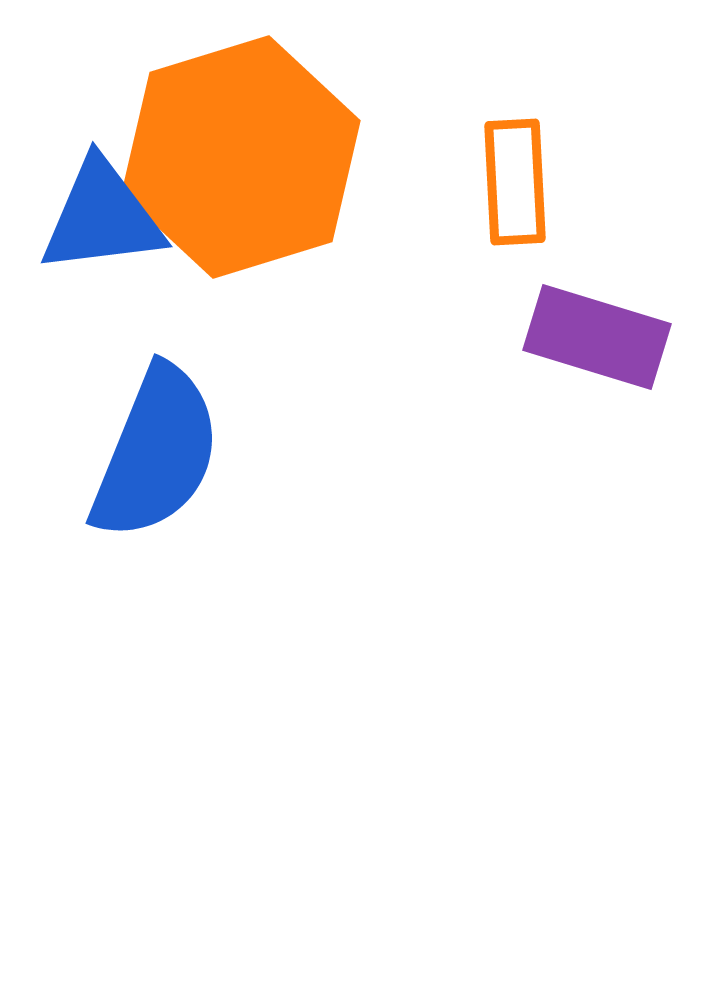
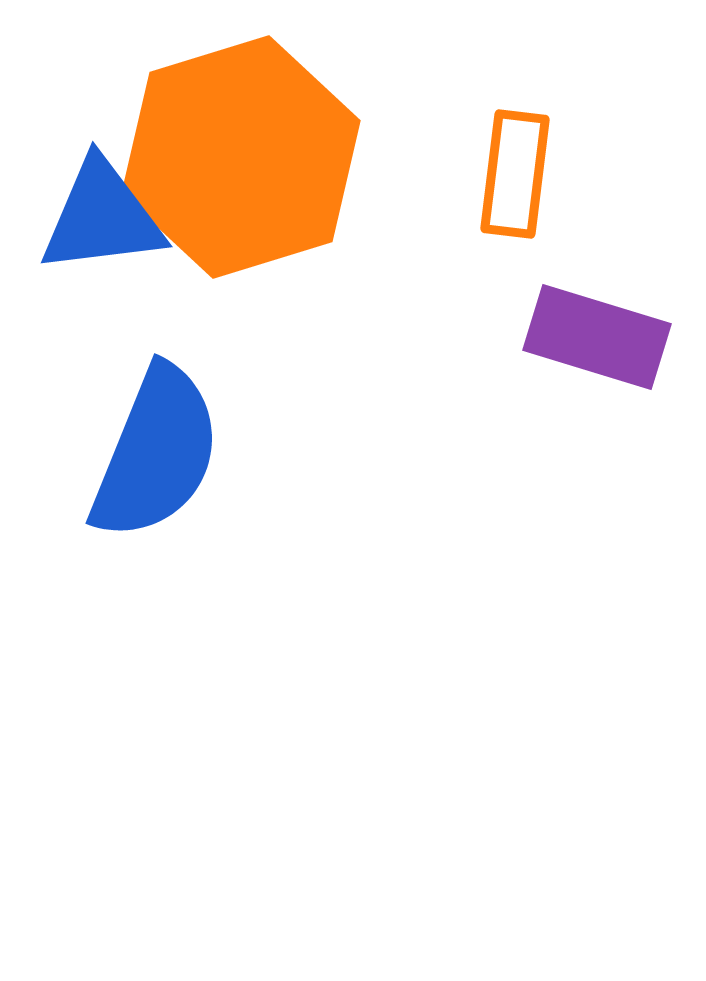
orange rectangle: moved 8 px up; rotated 10 degrees clockwise
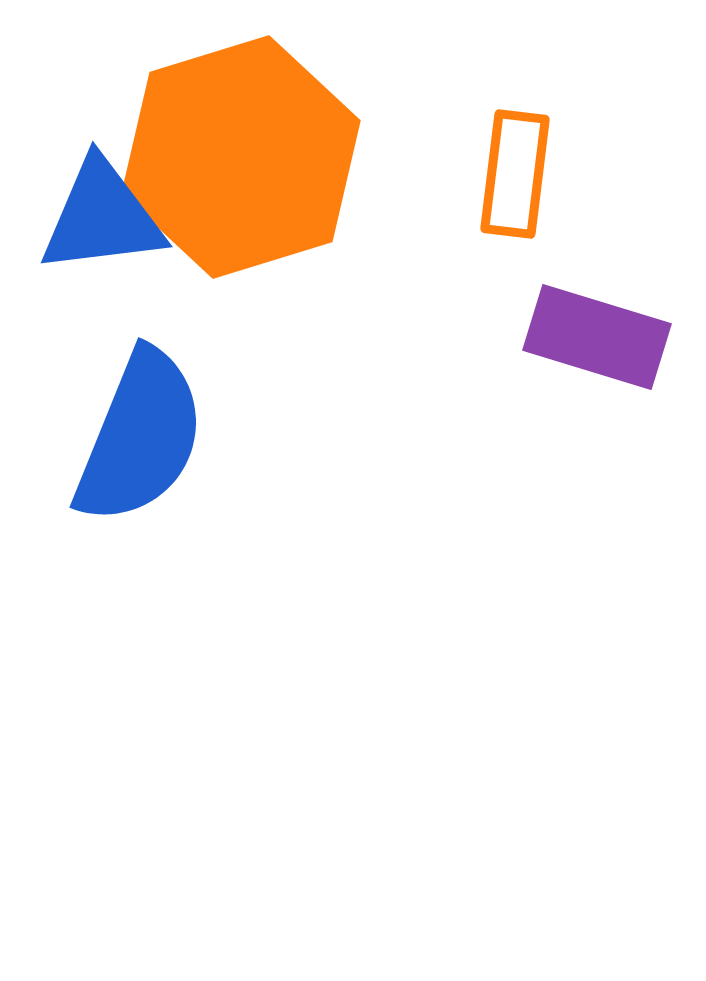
blue semicircle: moved 16 px left, 16 px up
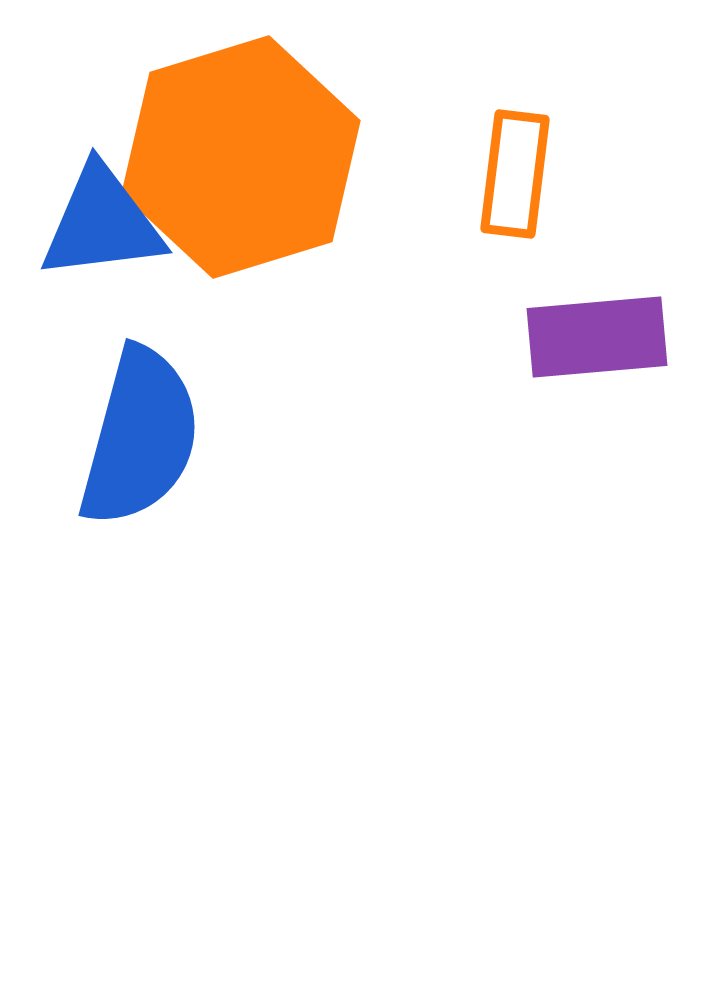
blue triangle: moved 6 px down
purple rectangle: rotated 22 degrees counterclockwise
blue semicircle: rotated 7 degrees counterclockwise
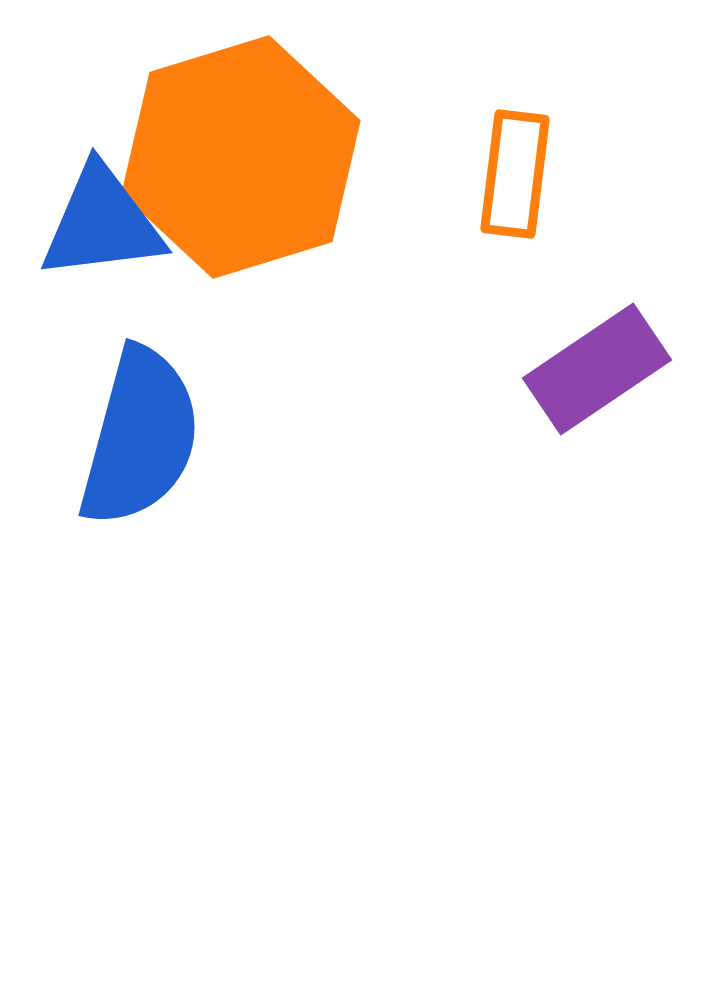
purple rectangle: moved 32 px down; rotated 29 degrees counterclockwise
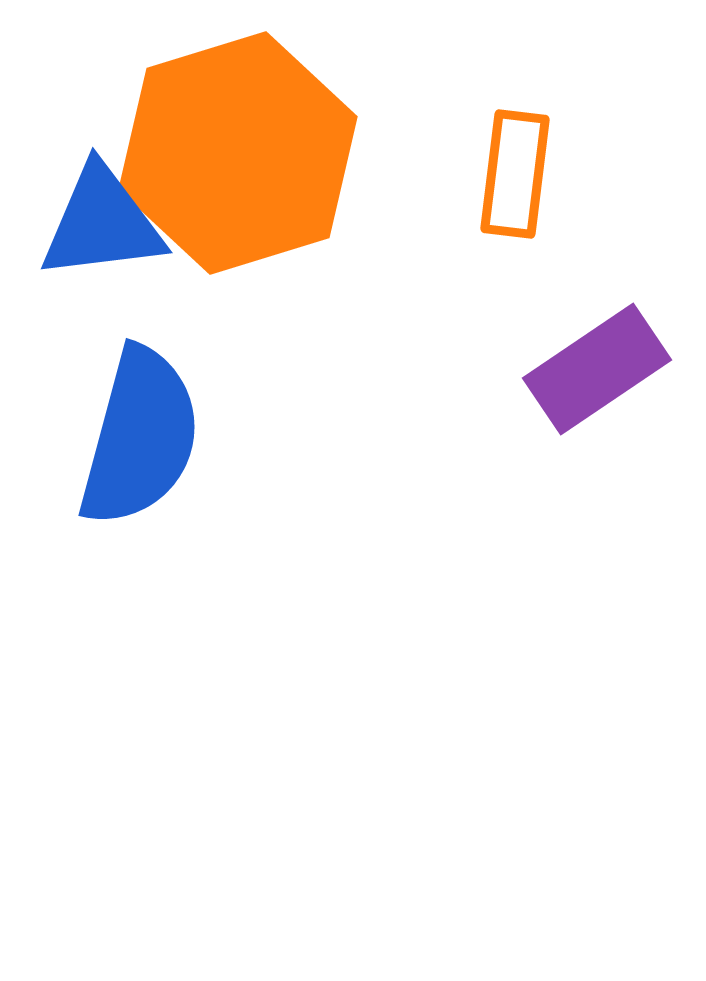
orange hexagon: moved 3 px left, 4 px up
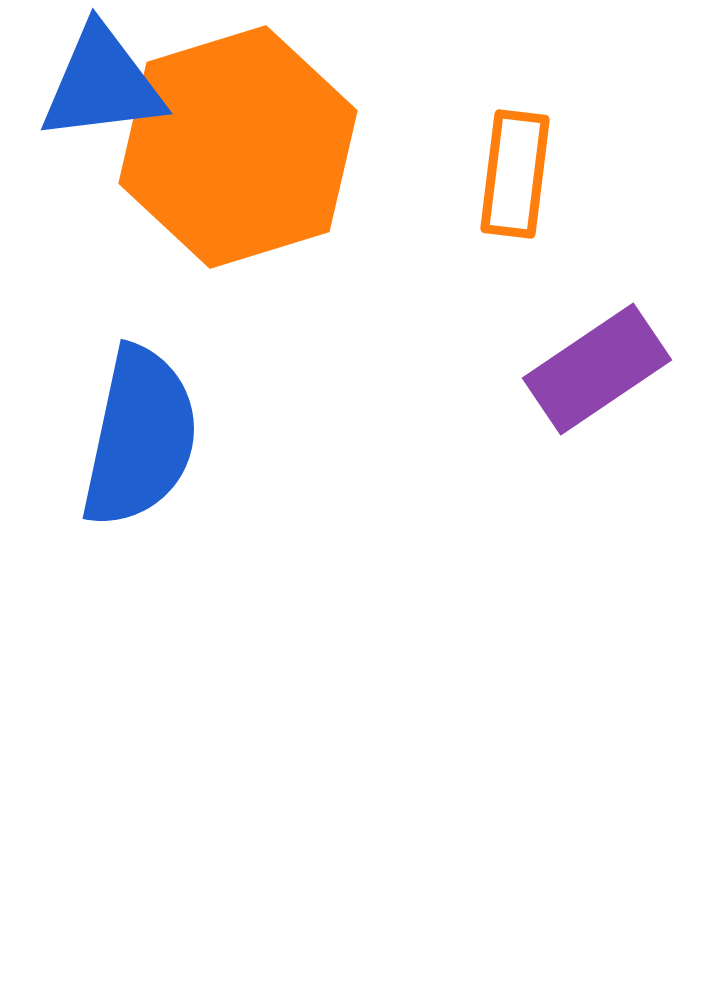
orange hexagon: moved 6 px up
blue triangle: moved 139 px up
blue semicircle: rotated 3 degrees counterclockwise
